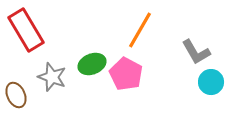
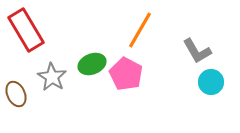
gray L-shape: moved 1 px right, 1 px up
gray star: rotated 12 degrees clockwise
brown ellipse: moved 1 px up
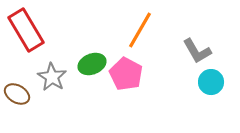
brown ellipse: moved 1 px right; rotated 35 degrees counterclockwise
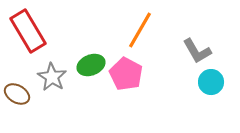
red rectangle: moved 2 px right, 1 px down
green ellipse: moved 1 px left, 1 px down
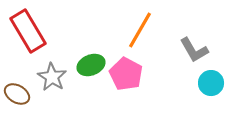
gray L-shape: moved 3 px left, 1 px up
cyan circle: moved 1 px down
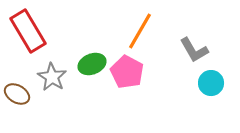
orange line: moved 1 px down
green ellipse: moved 1 px right, 1 px up
pink pentagon: moved 1 px right, 2 px up
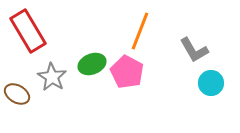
orange line: rotated 9 degrees counterclockwise
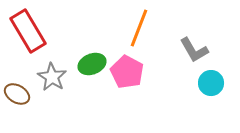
orange line: moved 1 px left, 3 px up
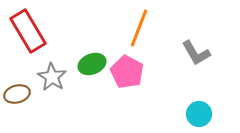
gray L-shape: moved 2 px right, 3 px down
cyan circle: moved 12 px left, 31 px down
brown ellipse: rotated 45 degrees counterclockwise
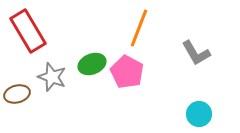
gray star: rotated 12 degrees counterclockwise
